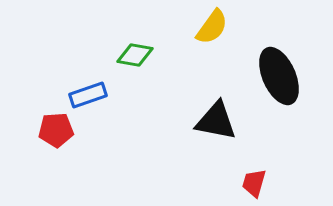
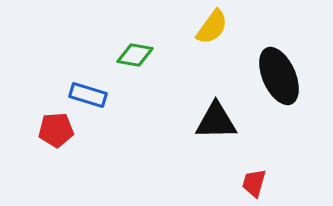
blue rectangle: rotated 36 degrees clockwise
black triangle: rotated 12 degrees counterclockwise
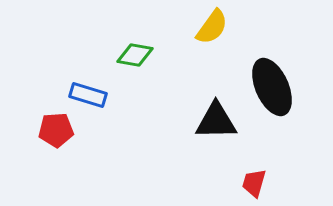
black ellipse: moved 7 px left, 11 px down
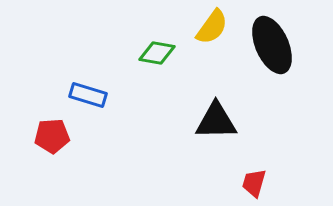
green diamond: moved 22 px right, 2 px up
black ellipse: moved 42 px up
red pentagon: moved 4 px left, 6 px down
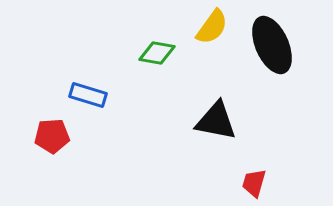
black triangle: rotated 12 degrees clockwise
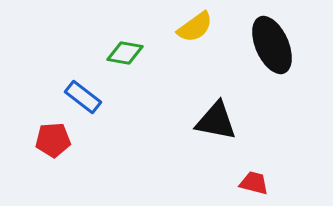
yellow semicircle: moved 17 px left; rotated 18 degrees clockwise
green diamond: moved 32 px left
blue rectangle: moved 5 px left, 2 px down; rotated 21 degrees clockwise
red pentagon: moved 1 px right, 4 px down
red trapezoid: rotated 88 degrees clockwise
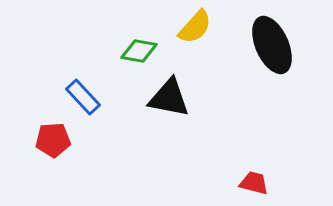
yellow semicircle: rotated 12 degrees counterclockwise
green diamond: moved 14 px right, 2 px up
blue rectangle: rotated 9 degrees clockwise
black triangle: moved 47 px left, 23 px up
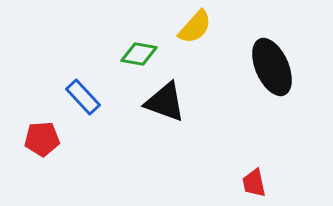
black ellipse: moved 22 px down
green diamond: moved 3 px down
black triangle: moved 4 px left, 4 px down; rotated 9 degrees clockwise
red pentagon: moved 11 px left, 1 px up
red trapezoid: rotated 116 degrees counterclockwise
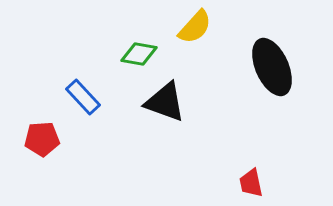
red trapezoid: moved 3 px left
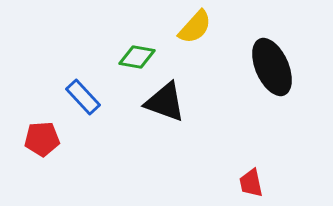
green diamond: moved 2 px left, 3 px down
